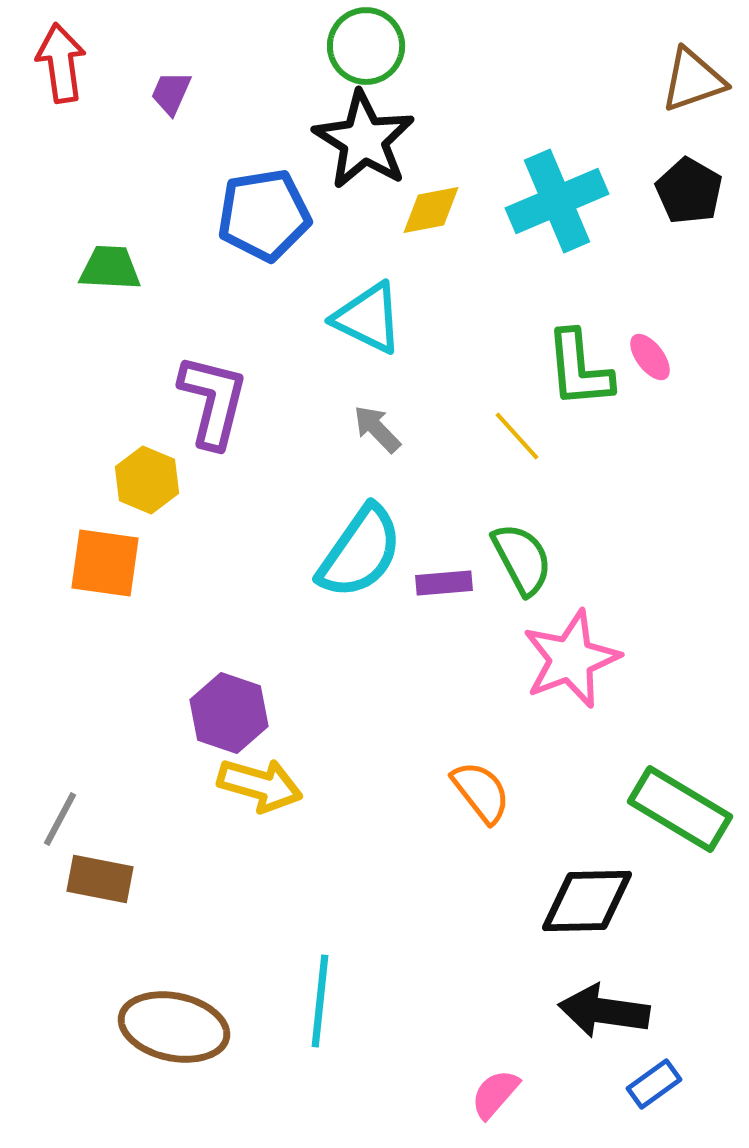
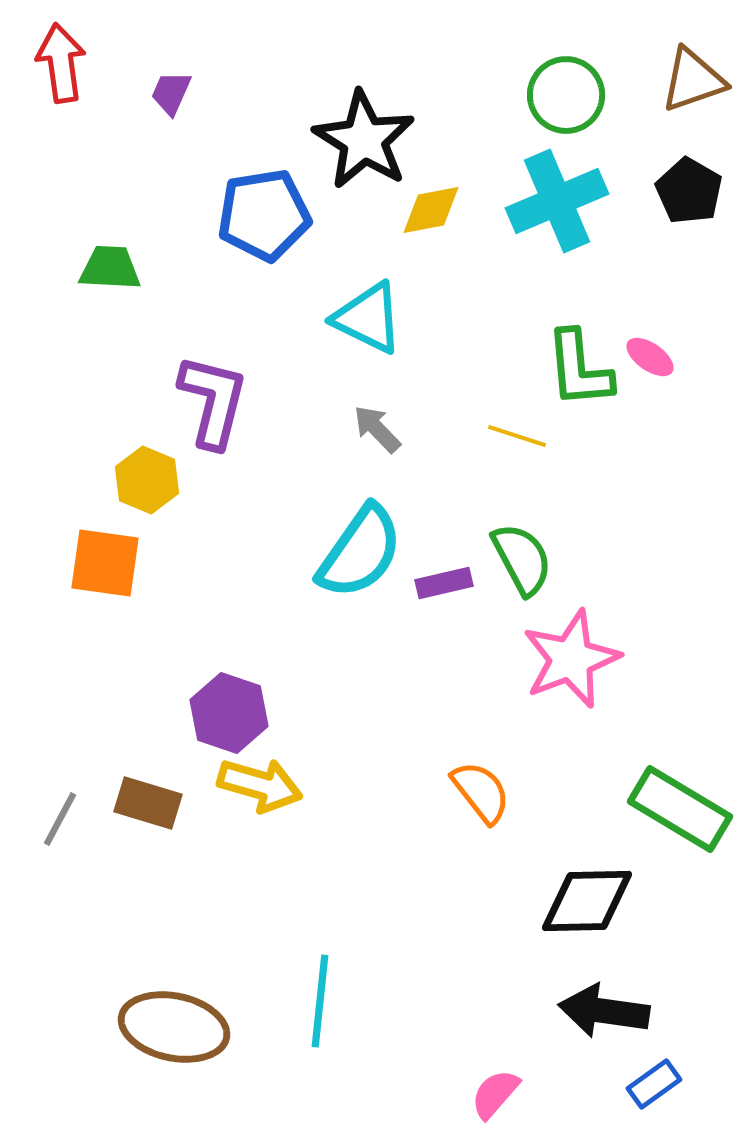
green circle: moved 200 px right, 49 px down
pink ellipse: rotated 18 degrees counterclockwise
yellow line: rotated 30 degrees counterclockwise
purple rectangle: rotated 8 degrees counterclockwise
brown rectangle: moved 48 px right, 76 px up; rotated 6 degrees clockwise
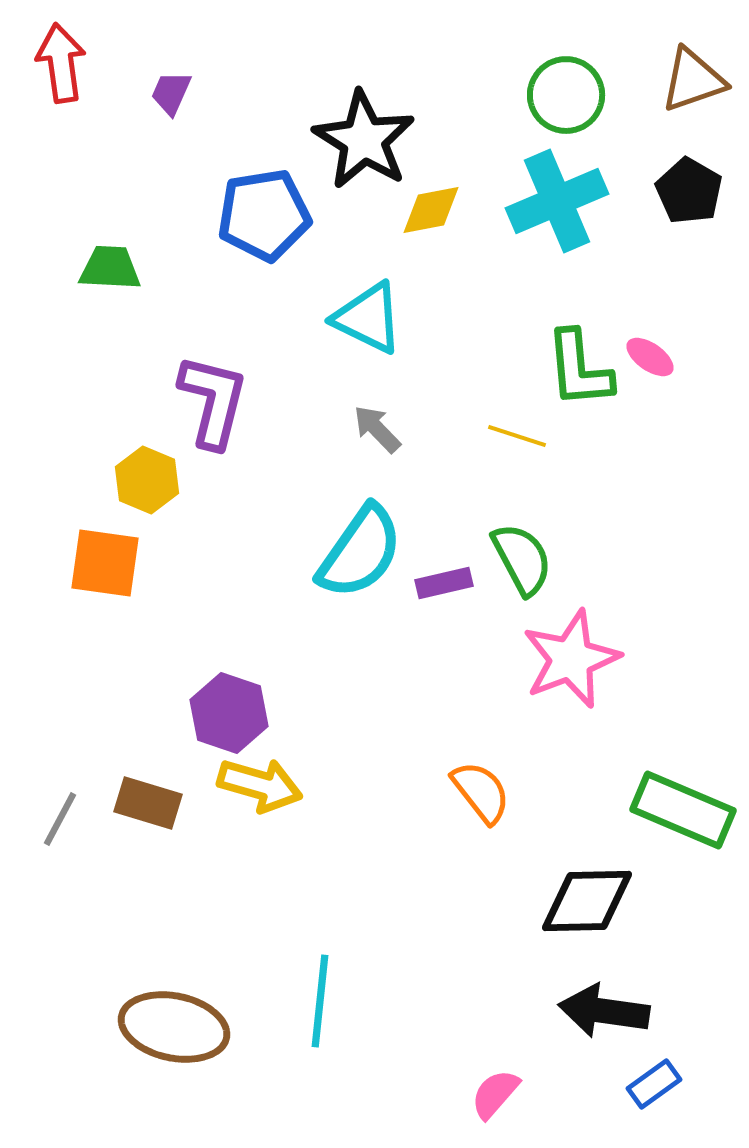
green rectangle: moved 3 px right, 1 px down; rotated 8 degrees counterclockwise
